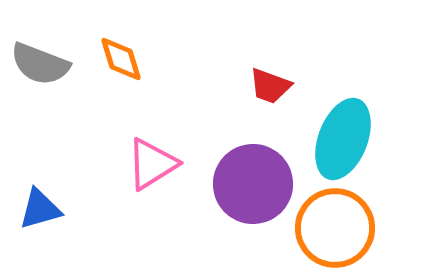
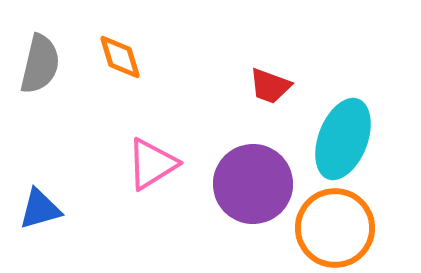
orange diamond: moved 1 px left, 2 px up
gray semicircle: rotated 98 degrees counterclockwise
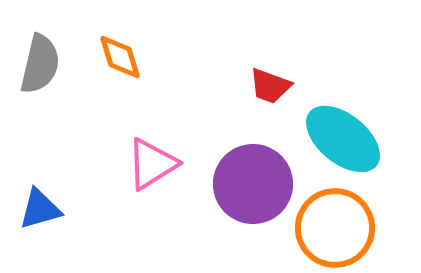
cyan ellipse: rotated 72 degrees counterclockwise
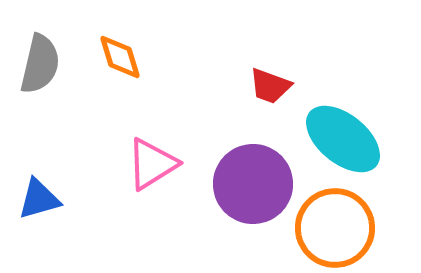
blue triangle: moved 1 px left, 10 px up
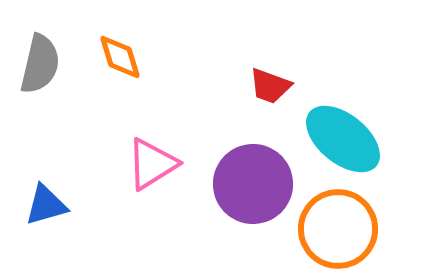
blue triangle: moved 7 px right, 6 px down
orange circle: moved 3 px right, 1 px down
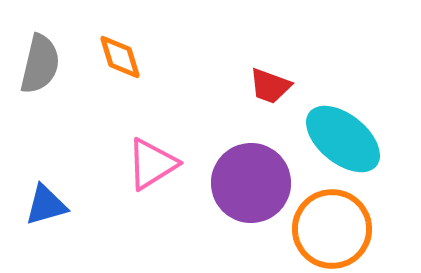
purple circle: moved 2 px left, 1 px up
orange circle: moved 6 px left
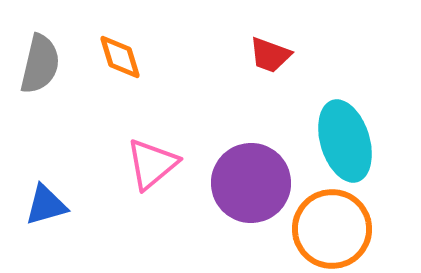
red trapezoid: moved 31 px up
cyan ellipse: moved 2 px right, 2 px down; rotated 34 degrees clockwise
pink triangle: rotated 8 degrees counterclockwise
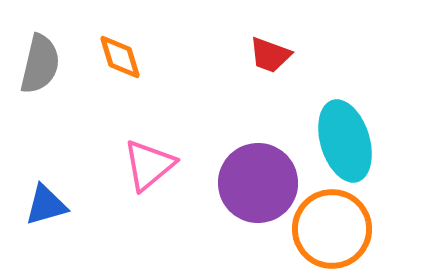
pink triangle: moved 3 px left, 1 px down
purple circle: moved 7 px right
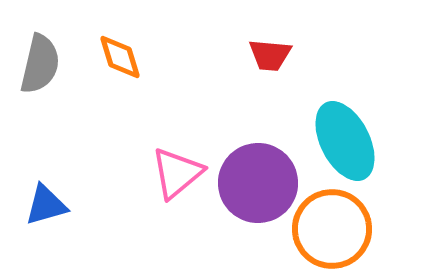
red trapezoid: rotated 15 degrees counterclockwise
cyan ellipse: rotated 10 degrees counterclockwise
pink triangle: moved 28 px right, 8 px down
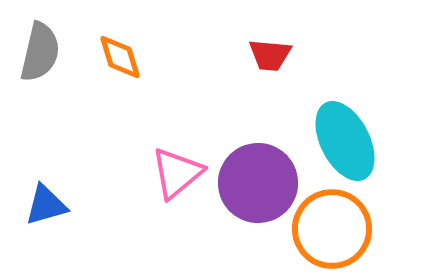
gray semicircle: moved 12 px up
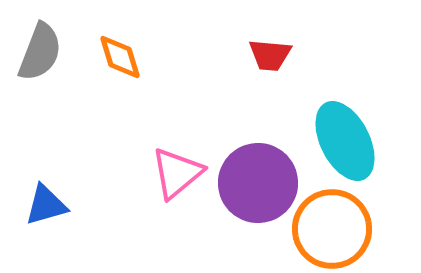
gray semicircle: rotated 8 degrees clockwise
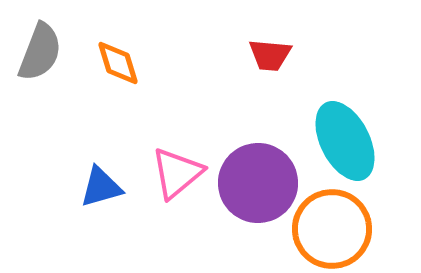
orange diamond: moved 2 px left, 6 px down
blue triangle: moved 55 px right, 18 px up
